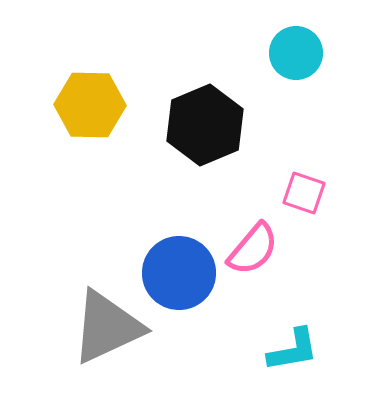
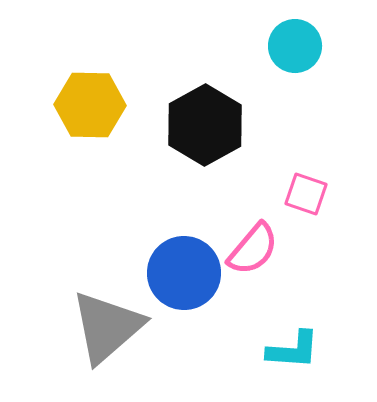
cyan circle: moved 1 px left, 7 px up
black hexagon: rotated 6 degrees counterclockwise
pink square: moved 2 px right, 1 px down
blue circle: moved 5 px right
gray triangle: rotated 16 degrees counterclockwise
cyan L-shape: rotated 14 degrees clockwise
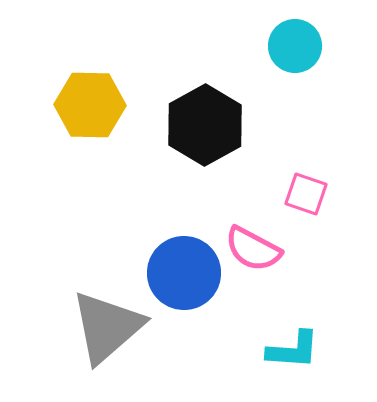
pink semicircle: rotated 78 degrees clockwise
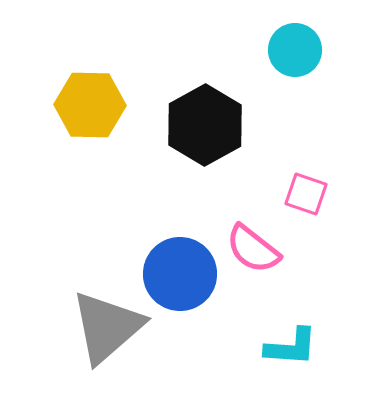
cyan circle: moved 4 px down
pink semicircle: rotated 10 degrees clockwise
blue circle: moved 4 px left, 1 px down
cyan L-shape: moved 2 px left, 3 px up
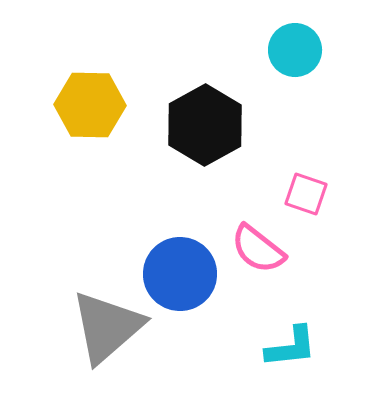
pink semicircle: moved 5 px right
cyan L-shape: rotated 10 degrees counterclockwise
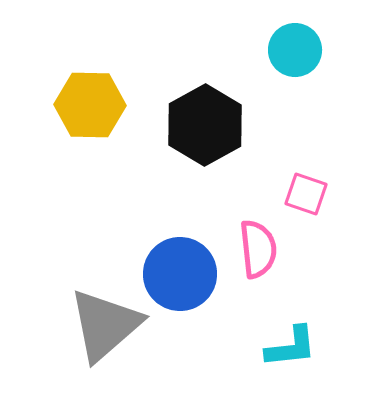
pink semicircle: rotated 134 degrees counterclockwise
gray triangle: moved 2 px left, 2 px up
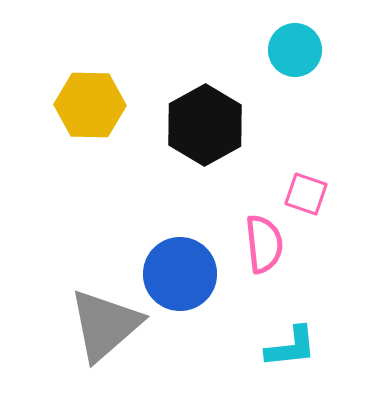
pink semicircle: moved 6 px right, 5 px up
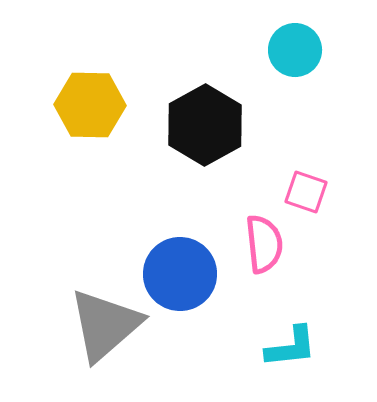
pink square: moved 2 px up
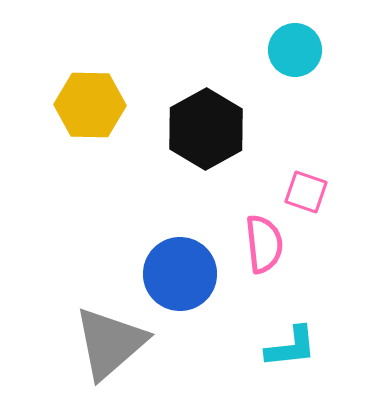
black hexagon: moved 1 px right, 4 px down
gray triangle: moved 5 px right, 18 px down
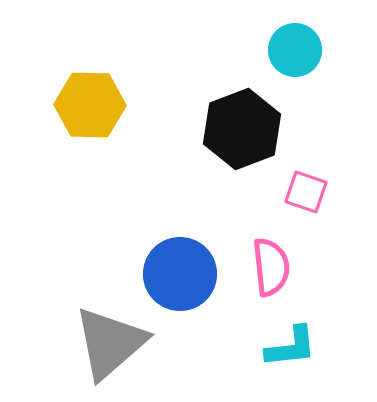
black hexagon: moved 36 px right; rotated 8 degrees clockwise
pink semicircle: moved 7 px right, 23 px down
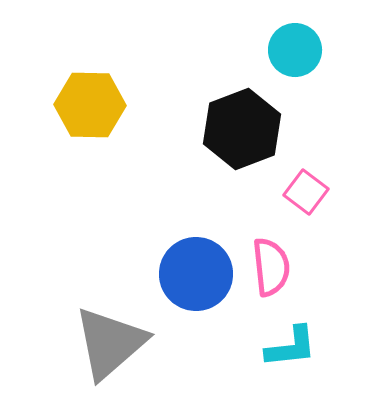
pink square: rotated 18 degrees clockwise
blue circle: moved 16 px right
